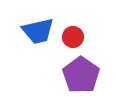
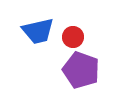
purple pentagon: moved 5 px up; rotated 15 degrees counterclockwise
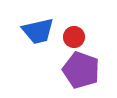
red circle: moved 1 px right
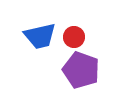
blue trapezoid: moved 2 px right, 5 px down
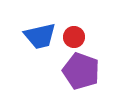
purple pentagon: moved 1 px down
